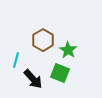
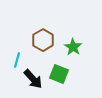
green star: moved 5 px right, 3 px up
cyan line: moved 1 px right
green square: moved 1 px left, 1 px down
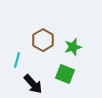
green star: rotated 24 degrees clockwise
green square: moved 6 px right
black arrow: moved 5 px down
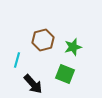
brown hexagon: rotated 15 degrees clockwise
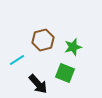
cyan line: rotated 42 degrees clockwise
green square: moved 1 px up
black arrow: moved 5 px right
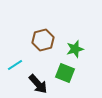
green star: moved 2 px right, 2 px down
cyan line: moved 2 px left, 5 px down
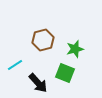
black arrow: moved 1 px up
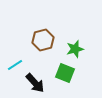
black arrow: moved 3 px left
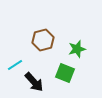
green star: moved 2 px right
black arrow: moved 1 px left, 1 px up
